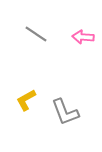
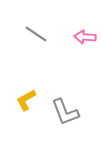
pink arrow: moved 2 px right
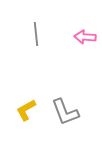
gray line: rotated 50 degrees clockwise
yellow L-shape: moved 10 px down
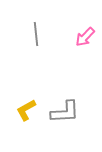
pink arrow: rotated 50 degrees counterclockwise
gray L-shape: rotated 72 degrees counterclockwise
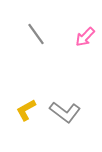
gray line: rotated 30 degrees counterclockwise
gray L-shape: rotated 40 degrees clockwise
